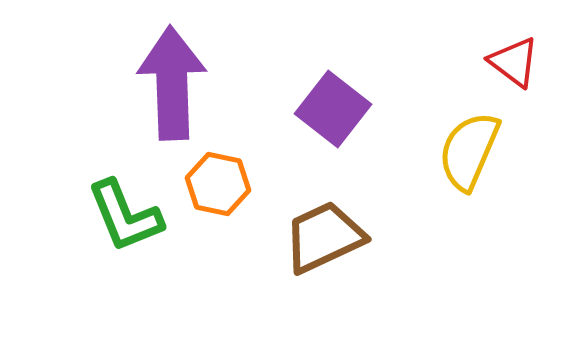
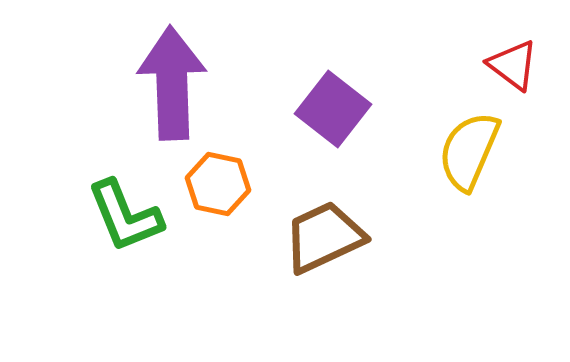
red triangle: moved 1 px left, 3 px down
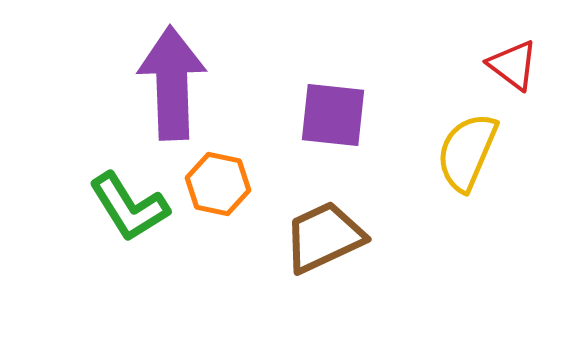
purple square: moved 6 px down; rotated 32 degrees counterclockwise
yellow semicircle: moved 2 px left, 1 px down
green L-shape: moved 4 px right, 9 px up; rotated 10 degrees counterclockwise
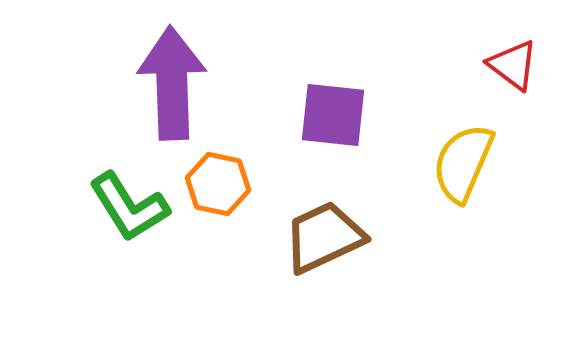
yellow semicircle: moved 4 px left, 11 px down
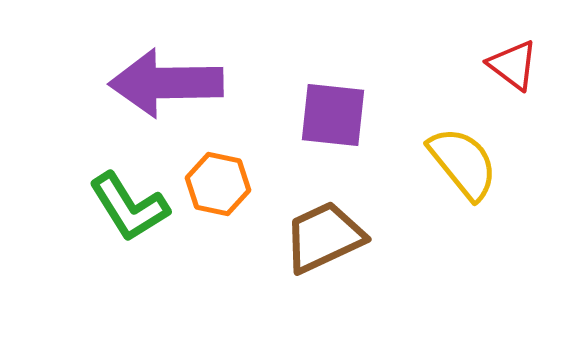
purple arrow: moved 6 px left; rotated 89 degrees counterclockwise
yellow semicircle: rotated 118 degrees clockwise
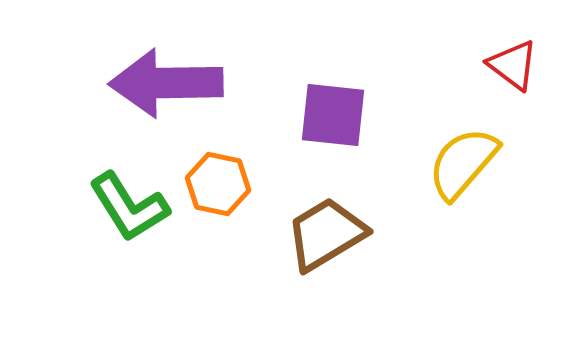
yellow semicircle: rotated 100 degrees counterclockwise
brown trapezoid: moved 2 px right, 3 px up; rotated 6 degrees counterclockwise
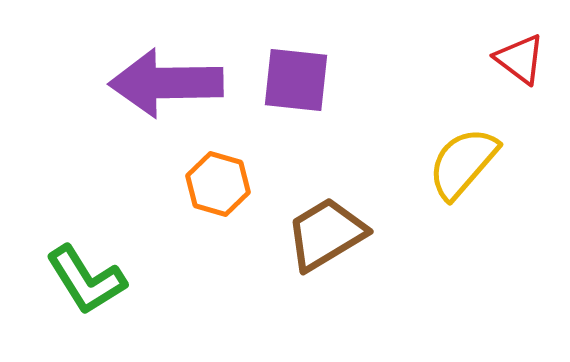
red triangle: moved 7 px right, 6 px up
purple square: moved 37 px left, 35 px up
orange hexagon: rotated 4 degrees clockwise
green L-shape: moved 43 px left, 73 px down
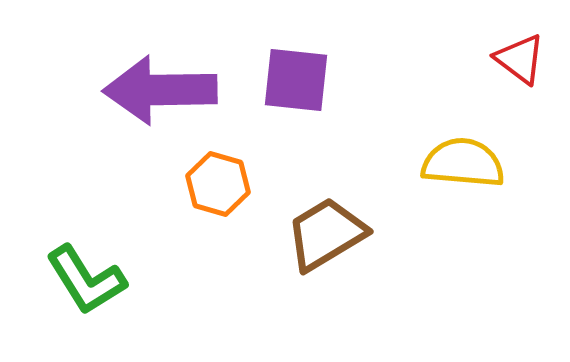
purple arrow: moved 6 px left, 7 px down
yellow semicircle: rotated 54 degrees clockwise
